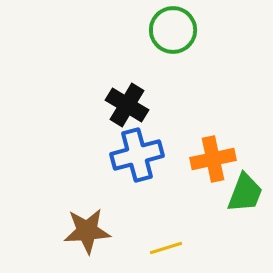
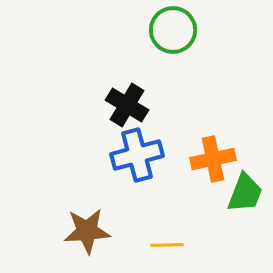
yellow line: moved 1 px right, 3 px up; rotated 16 degrees clockwise
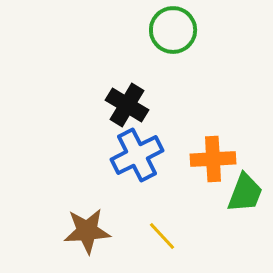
blue cross: rotated 12 degrees counterclockwise
orange cross: rotated 9 degrees clockwise
yellow line: moved 5 px left, 9 px up; rotated 48 degrees clockwise
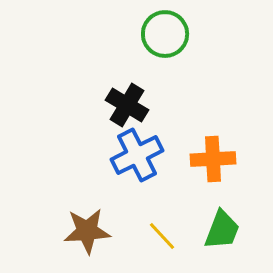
green circle: moved 8 px left, 4 px down
green trapezoid: moved 23 px left, 37 px down
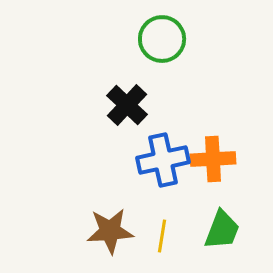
green circle: moved 3 px left, 5 px down
black cross: rotated 12 degrees clockwise
blue cross: moved 26 px right, 5 px down; rotated 15 degrees clockwise
brown star: moved 23 px right
yellow line: rotated 52 degrees clockwise
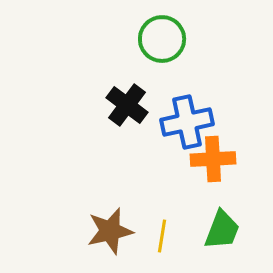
black cross: rotated 6 degrees counterclockwise
blue cross: moved 24 px right, 38 px up
brown star: rotated 9 degrees counterclockwise
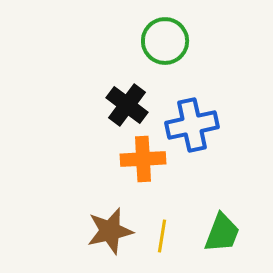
green circle: moved 3 px right, 2 px down
blue cross: moved 5 px right, 3 px down
orange cross: moved 70 px left
green trapezoid: moved 3 px down
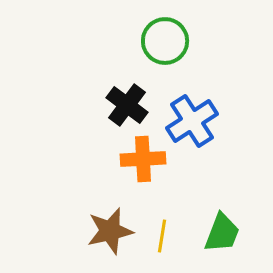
blue cross: moved 4 px up; rotated 21 degrees counterclockwise
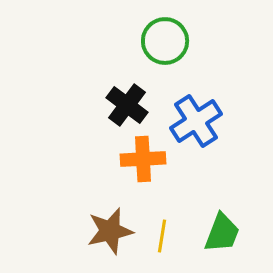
blue cross: moved 4 px right
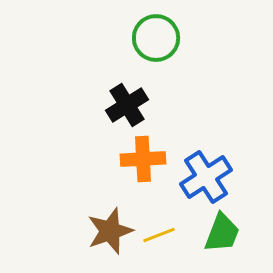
green circle: moved 9 px left, 3 px up
black cross: rotated 21 degrees clockwise
blue cross: moved 10 px right, 56 px down
brown star: rotated 6 degrees counterclockwise
yellow line: moved 3 px left, 1 px up; rotated 60 degrees clockwise
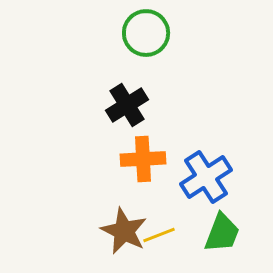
green circle: moved 10 px left, 5 px up
brown star: moved 14 px right; rotated 27 degrees counterclockwise
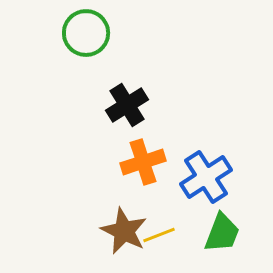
green circle: moved 60 px left
orange cross: moved 3 px down; rotated 15 degrees counterclockwise
